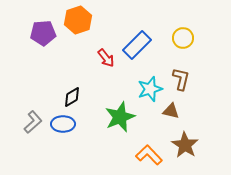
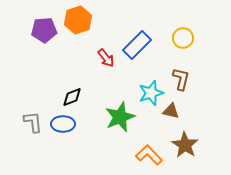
purple pentagon: moved 1 px right, 3 px up
cyan star: moved 1 px right, 4 px down
black diamond: rotated 10 degrees clockwise
gray L-shape: rotated 55 degrees counterclockwise
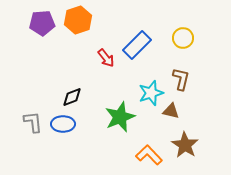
purple pentagon: moved 2 px left, 7 px up
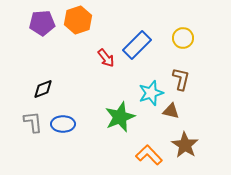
black diamond: moved 29 px left, 8 px up
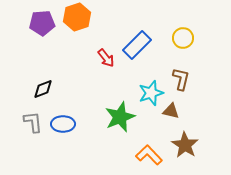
orange hexagon: moved 1 px left, 3 px up
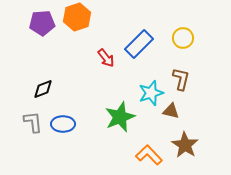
blue rectangle: moved 2 px right, 1 px up
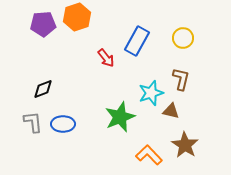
purple pentagon: moved 1 px right, 1 px down
blue rectangle: moved 2 px left, 3 px up; rotated 16 degrees counterclockwise
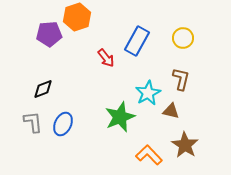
purple pentagon: moved 6 px right, 10 px down
cyan star: moved 3 px left; rotated 10 degrees counterclockwise
blue ellipse: rotated 65 degrees counterclockwise
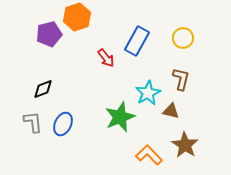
purple pentagon: rotated 10 degrees counterclockwise
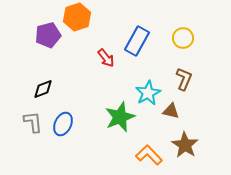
purple pentagon: moved 1 px left, 1 px down
brown L-shape: moved 3 px right; rotated 10 degrees clockwise
